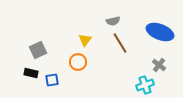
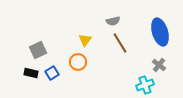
blue ellipse: rotated 52 degrees clockwise
blue square: moved 7 px up; rotated 24 degrees counterclockwise
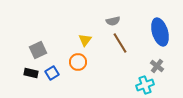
gray cross: moved 2 px left, 1 px down
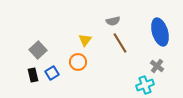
gray square: rotated 18 degrees counterclockwise
black rectangle: moved 2 px right, 2 px down; rotated 64 degrees clockwise
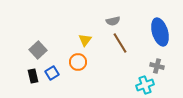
gray cross: rotated 24 degrees counterclockwise
black rectangle: moved 1 px down
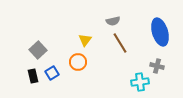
cyan cross: moved 5 px left, 3 px up; rotated 12 degrees clockwise
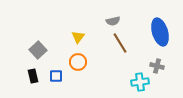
yellow triangle: moved 7 px left, 3 px up
blue square: moved 4 px right, 3 px down; rotated 32 degrees clockwise
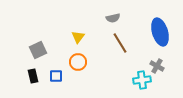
gray semicircle: moved 3 px up
gray square: rotated 18 degrees clockwise
gray cross: rotated 16 degrees clockwise
cyan cross: moved 2 px right, 2 px up
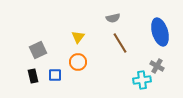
blue square: moved 1 px left, 1 px up
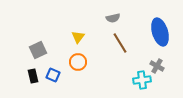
blue square: moved 2 px left; rotated 24 degrees clockwise
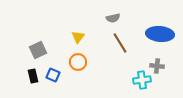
blue ellipse: moved 2 px down; rotated 68 degrees counterclockwise
gray cross: rotated 24 degrees counterclockwise
